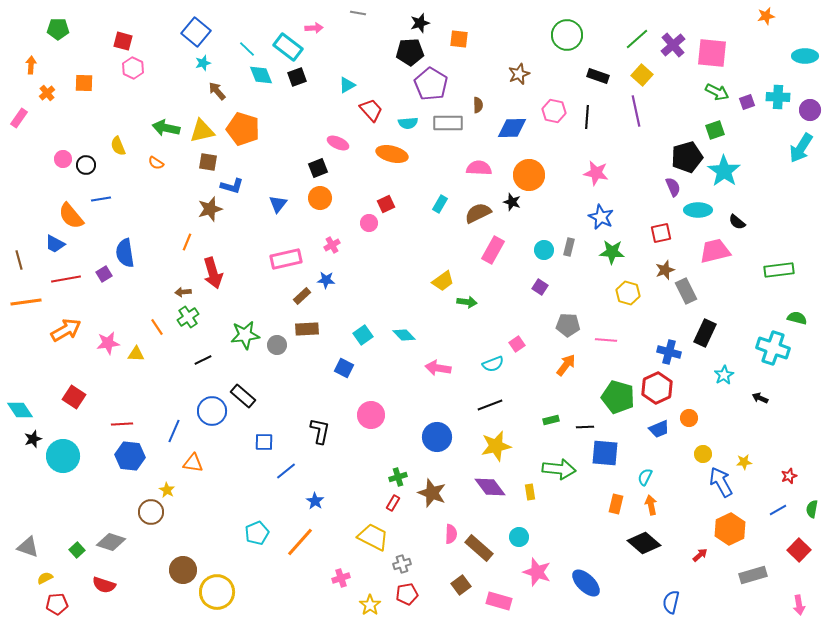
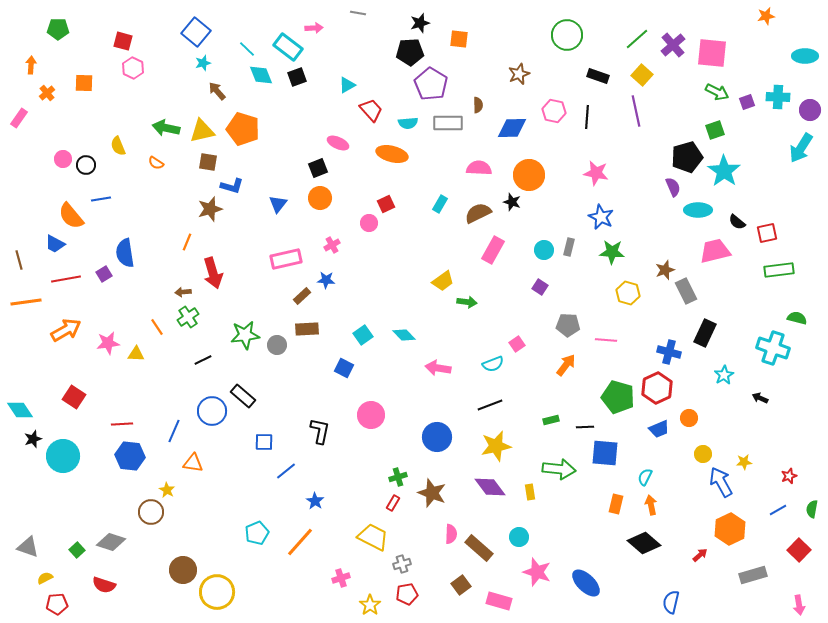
red square at (661, 233): moved 106 px right
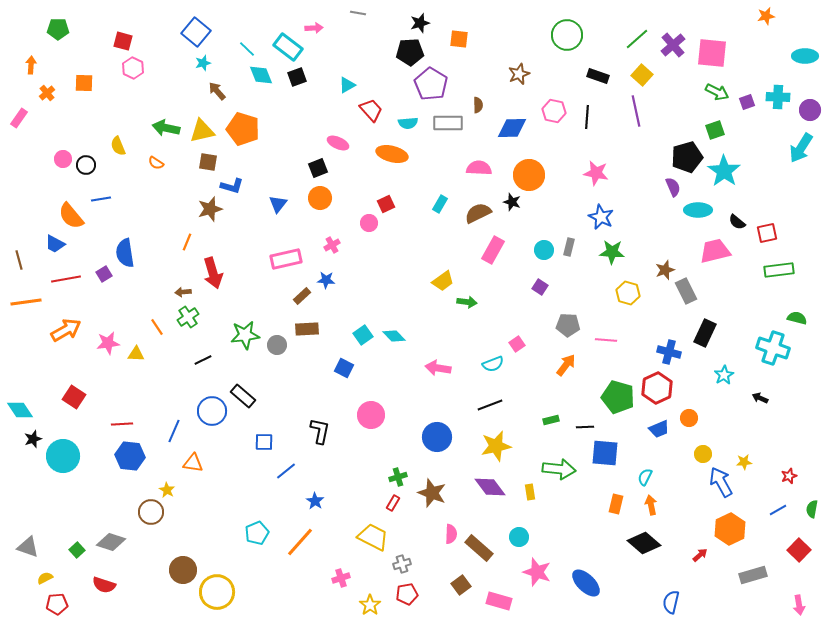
cyan diamond at (404, 335): moved 10 px left, 1 px down
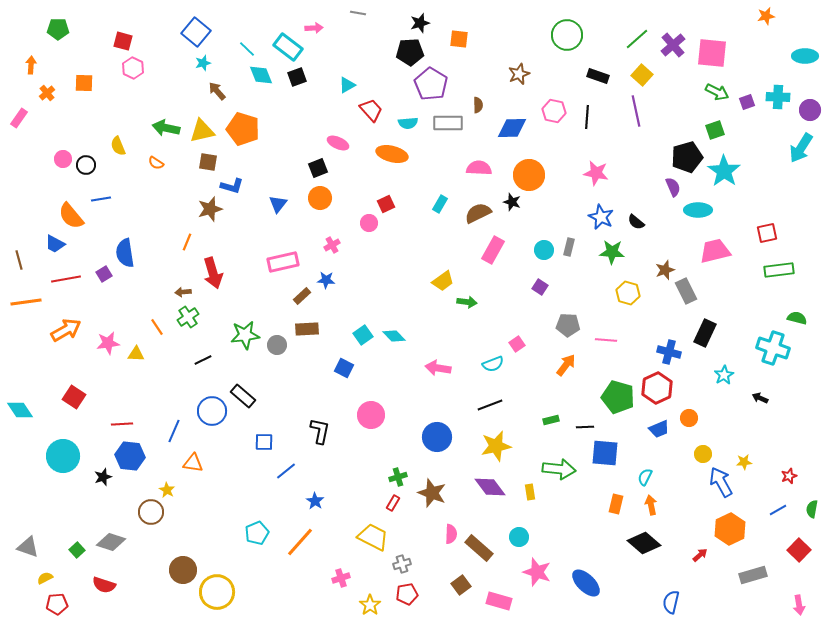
black semicircle at (737, 222): moved 101 px left
pink rectangle at (286, 259): moved 3 px left, 3 px down
black star at (33, 439): moved 70 px right, 38 px down
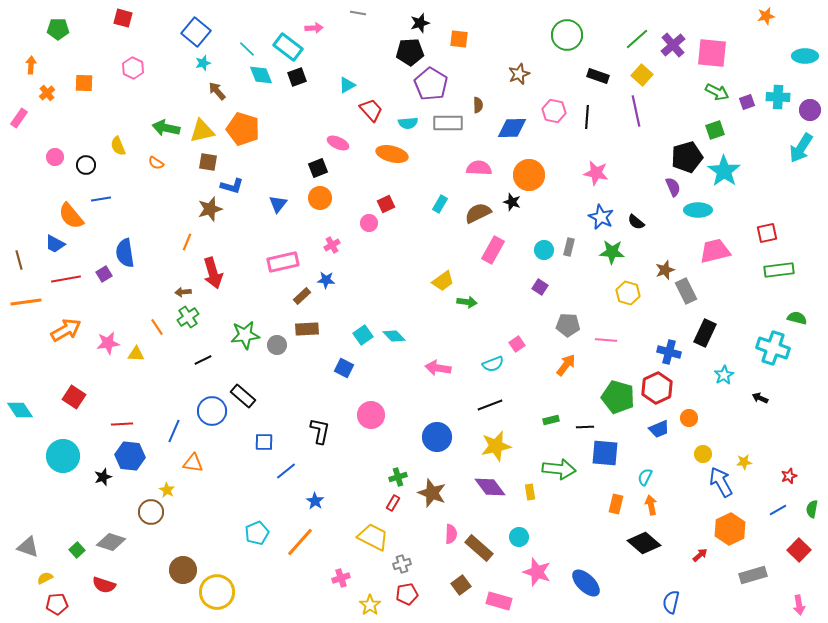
red square at (123, 41): moved 23 px up
pink circle at (63, 159): moved 8 px left, 2 px up
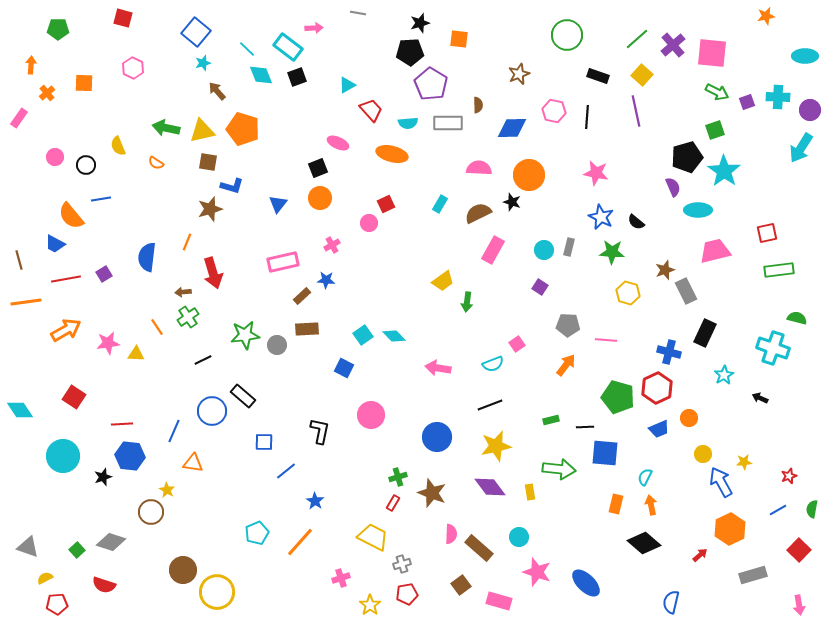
blue semicircle at (125, 253): moved 22 px right, 4 px down; rotated 16 degrees clockwise
green arrow at (467, 302): rotated 90 degrees clockwise
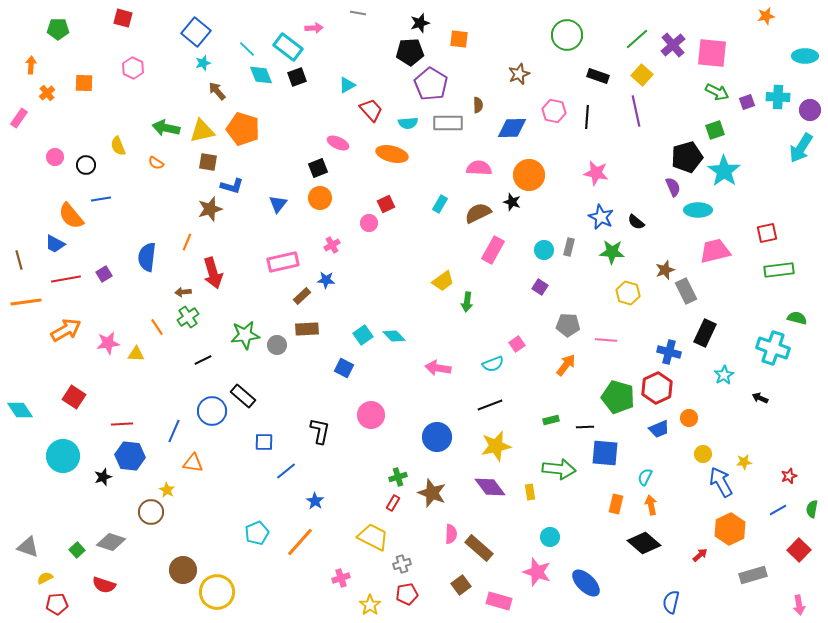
cyan circle at (519, 537): moved 31 px right
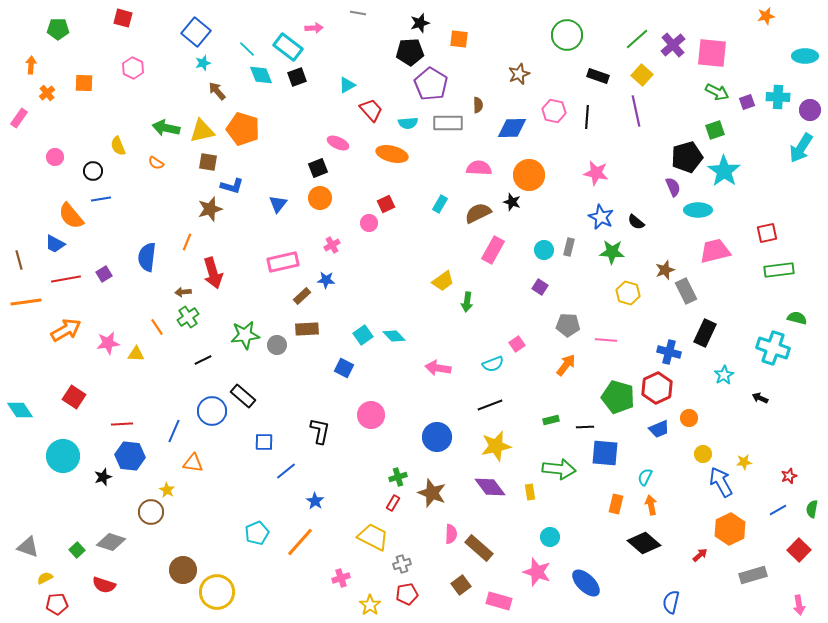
black circle at (86, 165): moved 7 px right, 6 px down
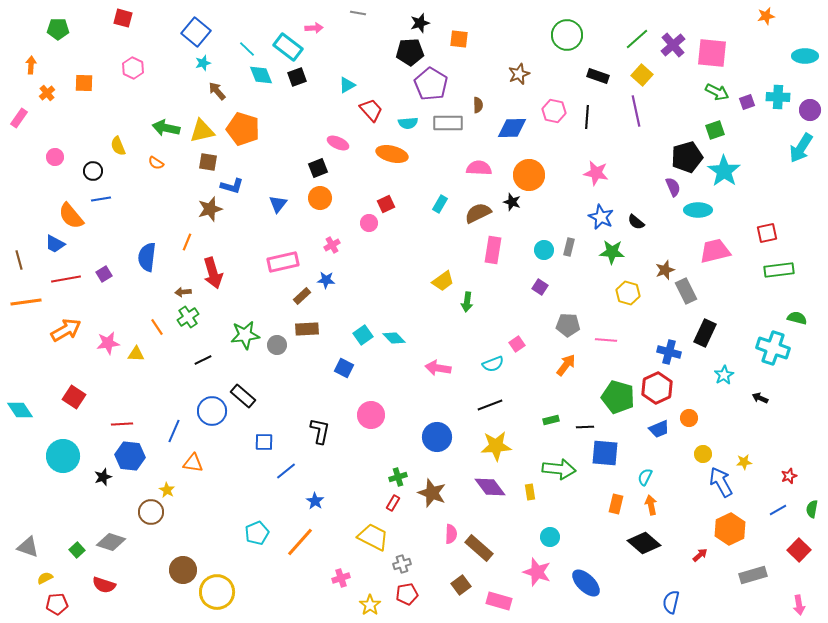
pink rectangle at (493, 250): rotated 20 degrees counterclockwise
cyan diamond at (394, 336): moved 2 px down
yellow star at (496, 446): rotated 8 degrees clockwise
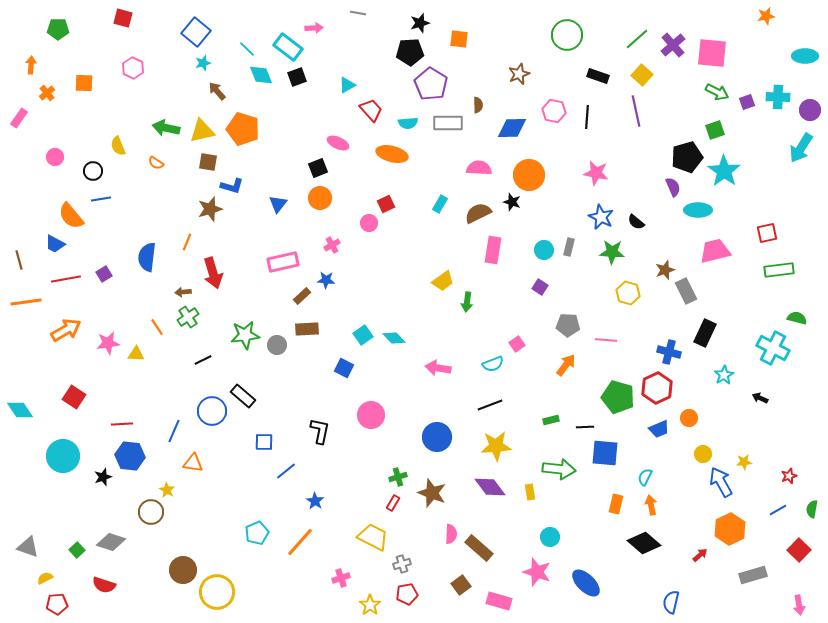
cyan cross at (773, 348): rotated 8 degrees clockwise
